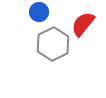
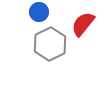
gray hexagon: moved 3 px left
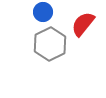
blue circle: moved 4 px right
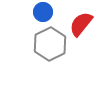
red semicircle: moved 2 px left
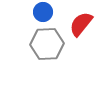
gray hexagon: moved 3 px left; rotated 24 degrees clockwise
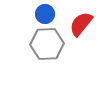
blue circle: moved 2 px right, 2 px down
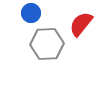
blue circle: moved 14 px left, 1 px up
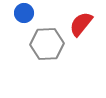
blue circle: moved 7 px left
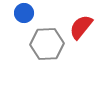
red semicircle: moved 3 px down
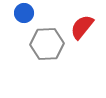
red semicircle: moved 1 px right
